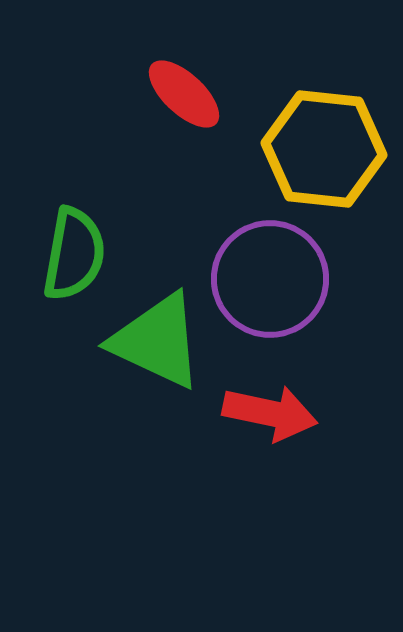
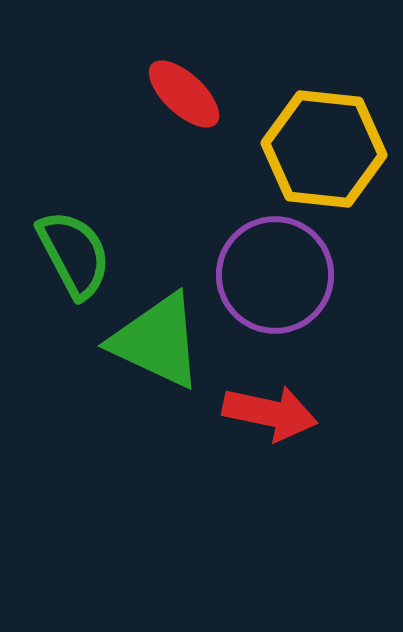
green semicircle: rotated 38 degrees counterclockwise
purple circle: moved 5 px right, 4 px up
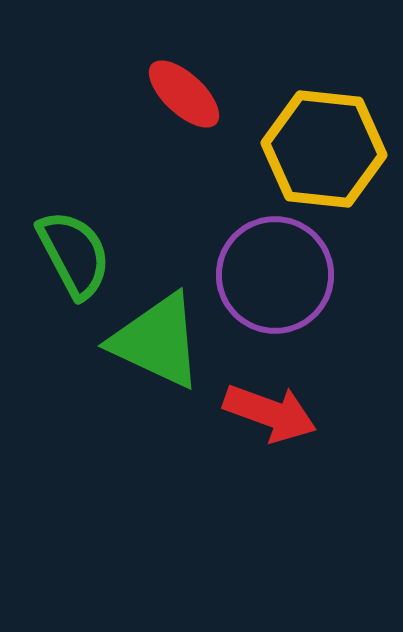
red arrow: rotated 8 degrees clockwise
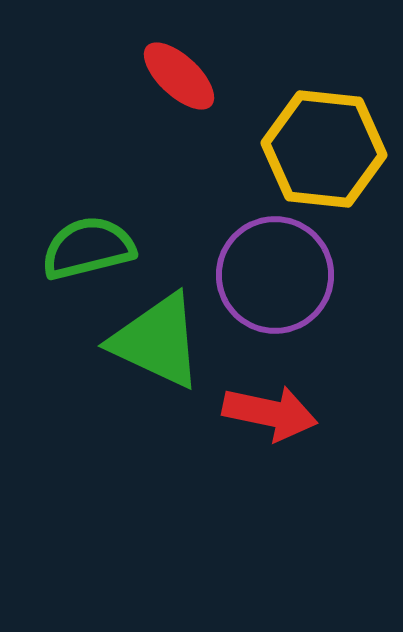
red ellipse: moved 5 px left, 18 px up
green semicircle: moved 14 px right, 6 px up; rotated 76 degrees counterclockwise
red arrow: rotated 8 degrees counterclockwise
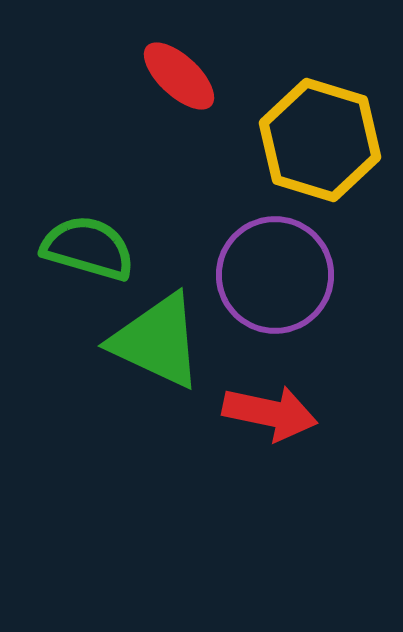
yellow hexagon: moved 4 px left, 9 px up; rotated 11 degrees clockwise
green semicircle: rotated 30 degrees clockwise
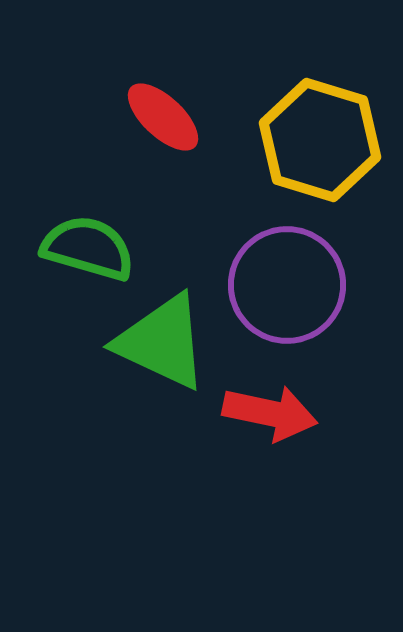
red ellipse: moved 16 px left, 41 px down
purple circle: moved 12 px right, 10 px down
green triangle: moved 5 px right, 1 px down
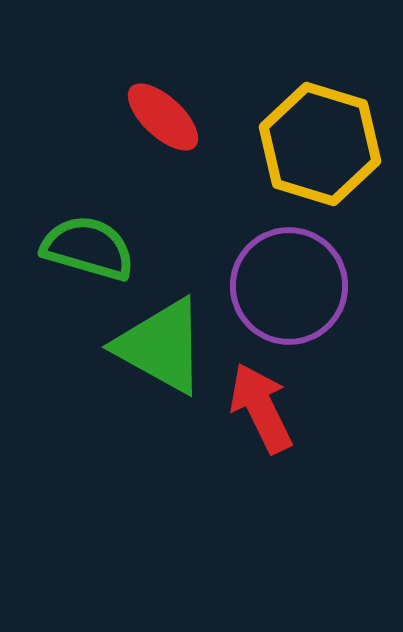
yellow hexagon: moved 4 px down
purple circle: moved 2 px right, 1 px down
green triangle: moved 1 px left, 4 px down; rotated 4 degrees clockwise
red arrow: moved 9 px left, 5 px up; rotated 128 degrees counterclockwise
